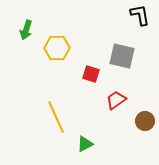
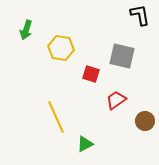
yellow hexagon: moved 4 px right; rotated 10 degrees clockwise
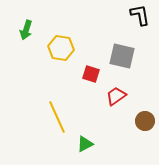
red trapezoid: moved 4 px up
yellow line: moved 1 px right
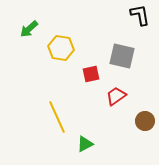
green arrow: moved 3 px right, 1 px up; rotated 30 degrees clockwise
red square: rotated 30 degrees counterclockwise
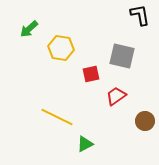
yellow line: rotated 40 degrees counterclockwise
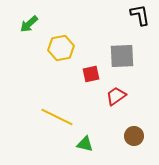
green arrow: moved 5 px up
yellow hexagon: rotated 20 degrees counterclockwise
gray square: rotated 16 degrees counterclockwise
brown circle: moved 11 px left, 15 px down
green triangle: rotated 42 degrees clockwise
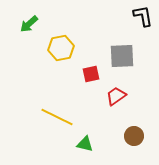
black L-shape: moved 3 px right, 1 px down
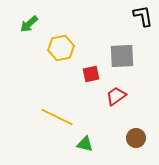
brown circle: moved 2 px right, 2 px down
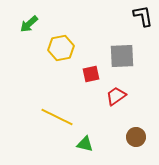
brown circle: moved 1 px up
